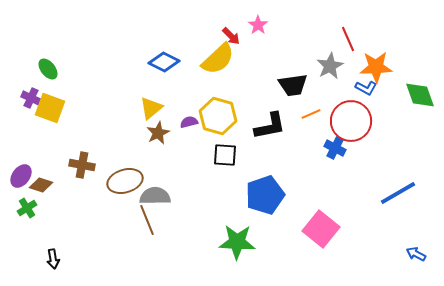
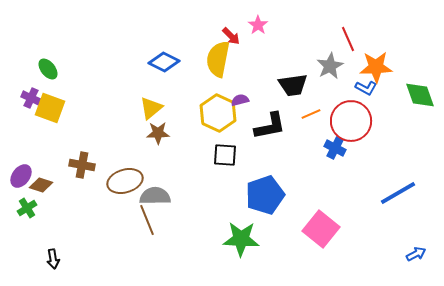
yellow semicircle: rotated 144 degrees clockwise
yellow hexagon: moved 3 px up; rotated 9 degrees clockwise
purple semicircle: moved 51 px right, 22 px up
brown star: rotated 25 degrees clockwise
green star: moved 4 px right, 3 px up
blue arrow: rotated 126 degrees clockwise
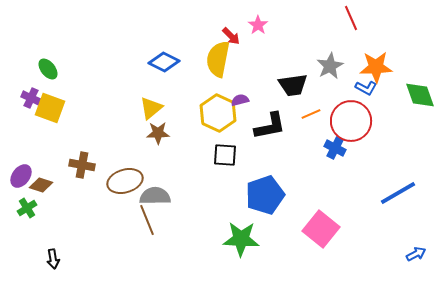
red line: moved 3 px right, 21 px up
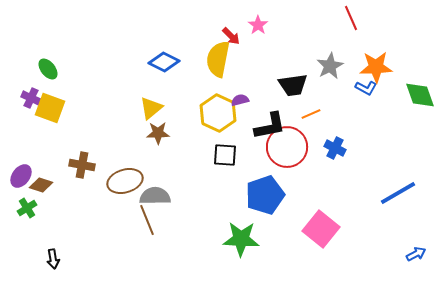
red circle: moved 64 px left, 26 px down
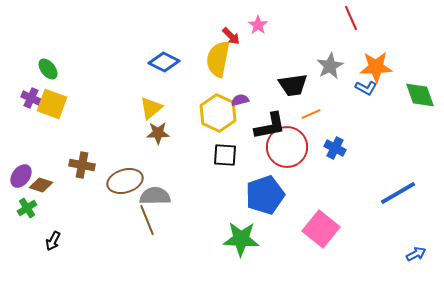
yellow square: moved 2 px right, 4 px up
black arrow: moved 18 px up; rotated 36 degrees clockwise
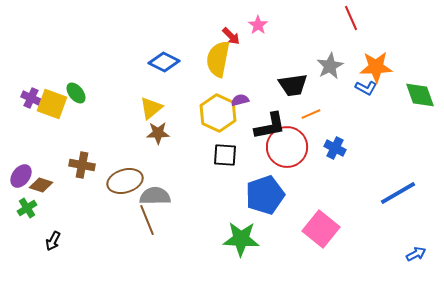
green ellipse: moved 28 px right, 24 px down
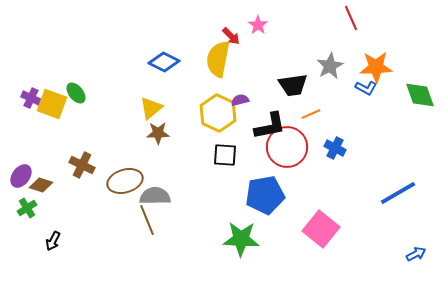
brown cross: rotated 15 degrees clockwise
blue pentagon: rotated 9 degrees clockwise
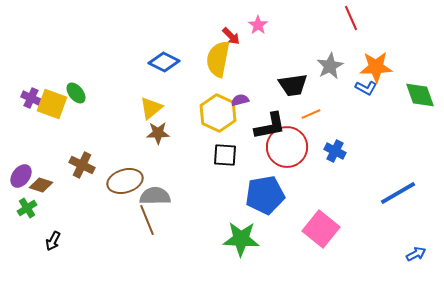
blue cross: moved 3 px down
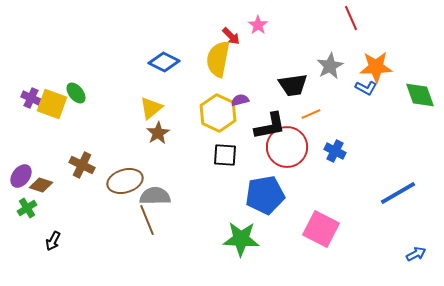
brown star: rotated 30 degrees counterclockwise
pink square: rotated 12 degrees counterclockwise
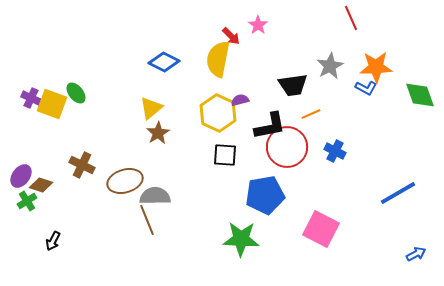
green cross: moved 7 px up
